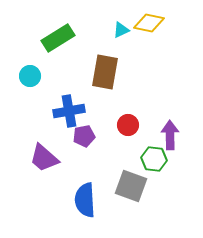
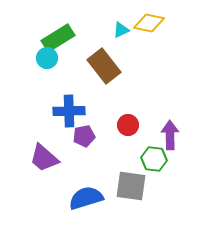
brown rectangle: moved 1 px left, 6 px up; rotated 48 degrees counterclockwise
cyan circle: moved 17 px right, 18 px up
blue cross: rotated 8 degrees clockwise
gray square: rotated 12 degrees counterclockwise
blue semicircle: moved 1 px right, 2 px up; rotated 76 degrees clockwise
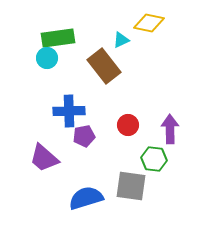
cyan triangle: moved 10 px down
green rectangle: rotated 24 degrees clockwise
purple arrow: moved 6 px up
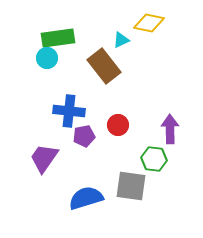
blue cross: rotated 8 degrees clockwise
red circle: moved 10 px left
purple trapezoid: rotated 84 degrees clockwise
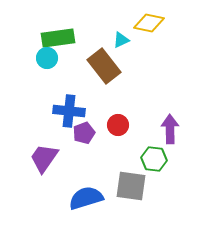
purple pentagon: moved 3 px up; rotated 10 degrees counterclockwise
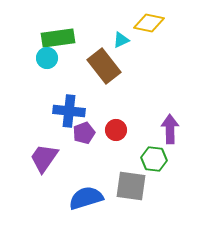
red circle: moved 2 px left, 5 px down
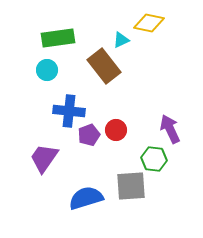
cyan circle: moved 12 px down
purple arrow: rotated 24 degrees counterclockwise
purple pentagon: moved 5 px right, 2 px down
gray square: rotated 12 degrees counterclockwise
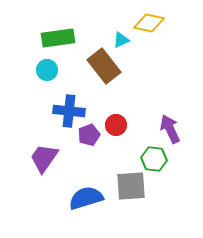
red circle: moved 5 px up
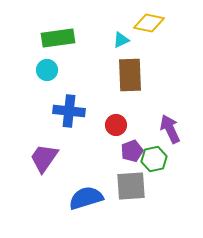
brown rectangle: moved 26 px right, 9 px down; rotated 36 degrees clockwise
purple pentagon: moved 43 px right, 16 px down
green hexagon: rotated 20 degrees counterclockwise
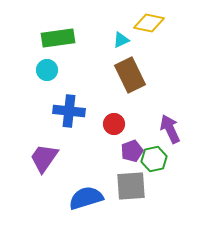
brown rectangle: rotated 24 degrees counterclockwise
red circle: moved 2 px left, 1 px up
